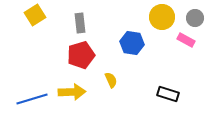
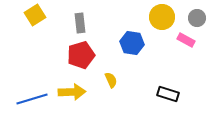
gray circle: moved 2 px right
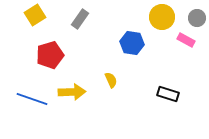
gray rectangle: moved 4 px up; rotated 42 degrees clockwise
red pentagon: moved 31 px left
blue line: rotated 36 degrees clockwise
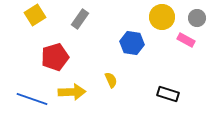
red pentagon: moved 5 px right, 2 px down
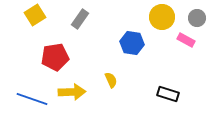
red pentagon: rotated 8 degrees clockwise
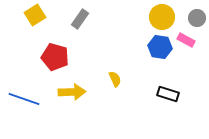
blue hexagon: moved 28 px right, 4 px down
red pentagon: rotated 24 degrees clockwise
yellow semicircle: moved 4 px right, 1 px up
blue line: moved 8 px left
